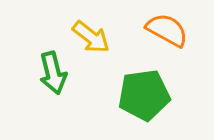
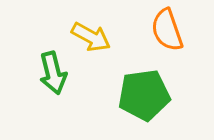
orange semicircle: rotated 138 degrees counterclockwise
yellow arrow: rotated 9 degrees counterclockwise
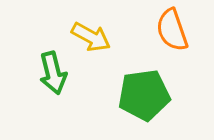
orange semicircle: moved 5 px right
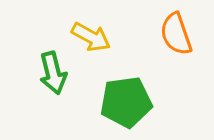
orange semicircle: moved 4 px right, 4 px down
green pentagon: moved 18 px left, 7 px down
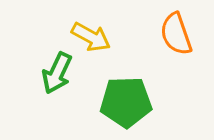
green arrow: moved 4 px right; rotated 39 degrees clockwise
green pentagon: rotated 6 degrees clockwise
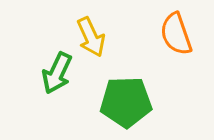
yellow arrow: rotated 36 degrees clockwise
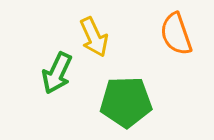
yellow arrow: moved 3 px right
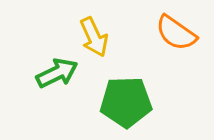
orange semicircle: moved 1 px up; rotated 36 degrees counterclockwise
green arrow: rotated 141 degrees counterclockwise
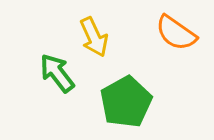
green arrow: rotated 102 degrees counterclockwise
green pentagon: rotated 27 degrees counterclockwise
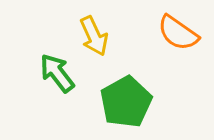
orange semicircle: moved 2 px right
yellow arrow: moved 1 px up
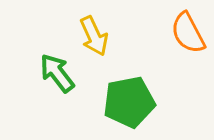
orange semicircle: moved 10 px right; rotated 27 degrees clockwise
green pentagon: moved 3 px right; rotated 18 degrees clockwise
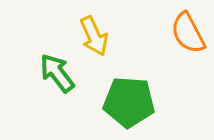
green pentagon: rotated 15 degrees clockwise
